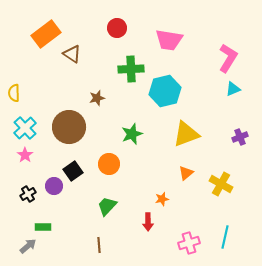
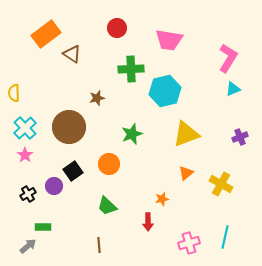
green trapezoid: rotated 90 degrees counterclockwise
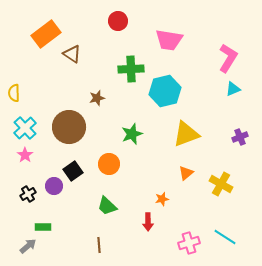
red circle: moved 1 px right, 7 px up
cyan line: rotated 70 degrees counterclockwise
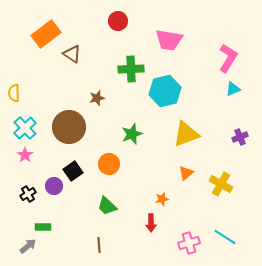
red arrow: moved 3 px right, 1 px down
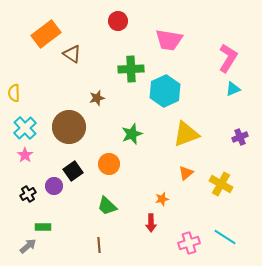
cyan hexagon: rotated 12 degrees counterclockwise
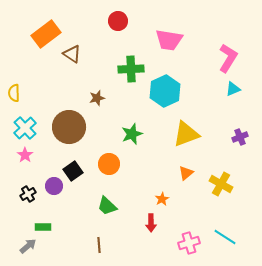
orange star: rotated 16 degrees counterclockwise
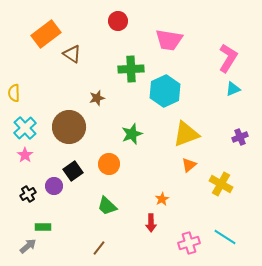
orange triangle: moved 3 px right, 8 px up
brown line: moved 3 px down; rotated 42 degrees clockwise
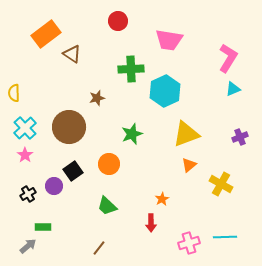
cyan line: rotated 35 degrees counterclockwise
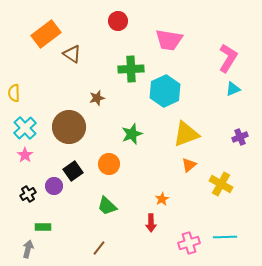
gray arrow: moved 3 px down; rotated 36 degrees counterclockwise
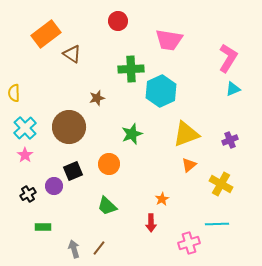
cyan hexagon: moved 4 px left
purple cross: moved 10 px left, 3 px down
black square: rotated 12 degrees clockwise
cyan line: moved 8 px left, 13 px up
gray arrow: moved 46 px right; rotated 30 degrees counterclockwise
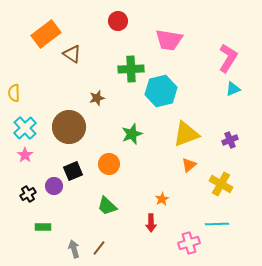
cyan hexagon: rotated 12 degrees clockwise
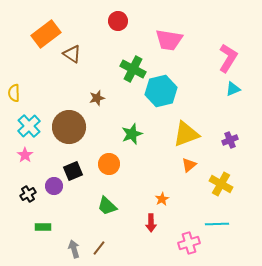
green cross: moved 2 px right; rotated 30 degrees clockwise
cyan cross: moved 4 px right, 2 px up
